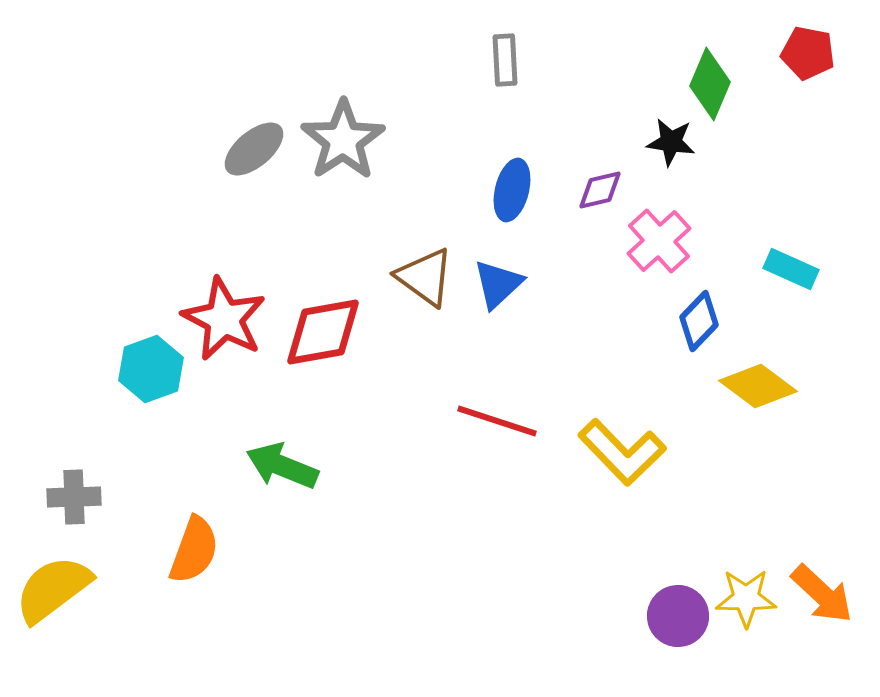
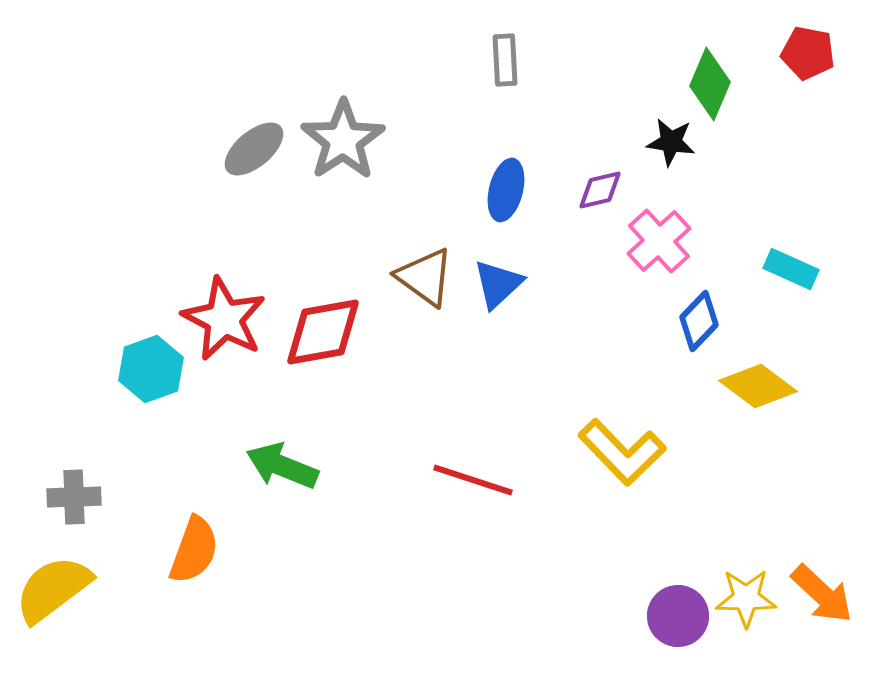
blue ellipse: moved 6 px left
red line: moved 24 px left, 59 px down
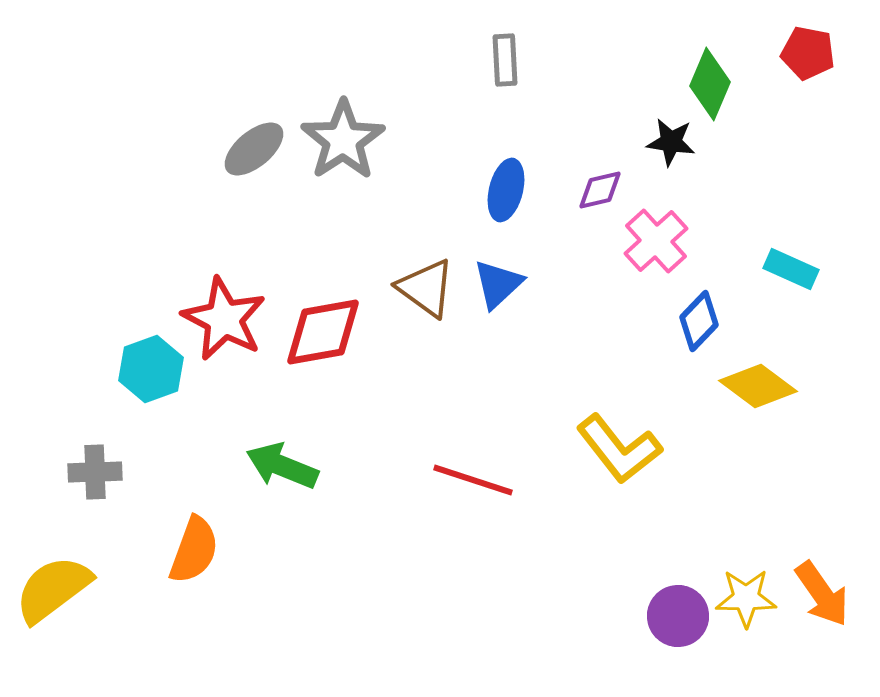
pink cross: moved 3 px left
brown triangle: moved 1 px right, 11 px down
yellow L-shape: moved 3 px left, 3 px up; rotated 6 degrees clockwise
gray cross: moved 21 px right, 25 px up
orange arrow: rotated 12 degrees clockwise
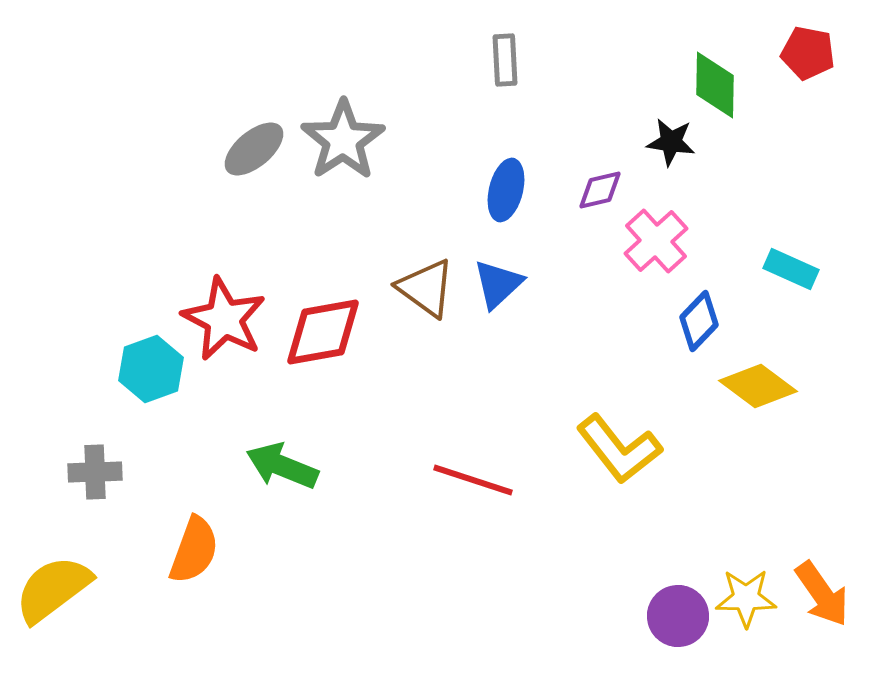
green diamond: moved 5 px right, 1 px down; rotated 22 degrees counterclockwise
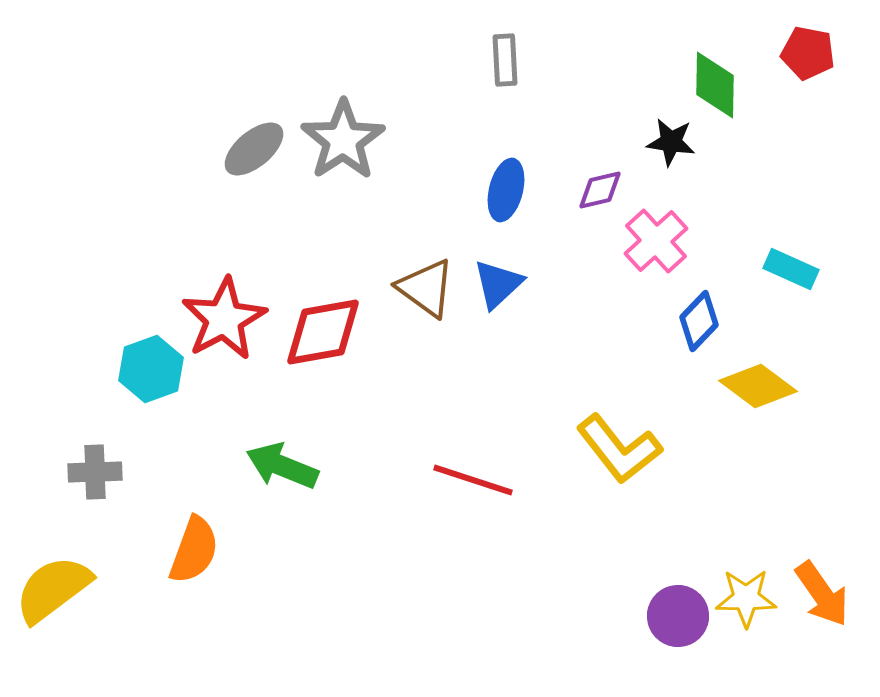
red star: rotated 16 degrees clockwise
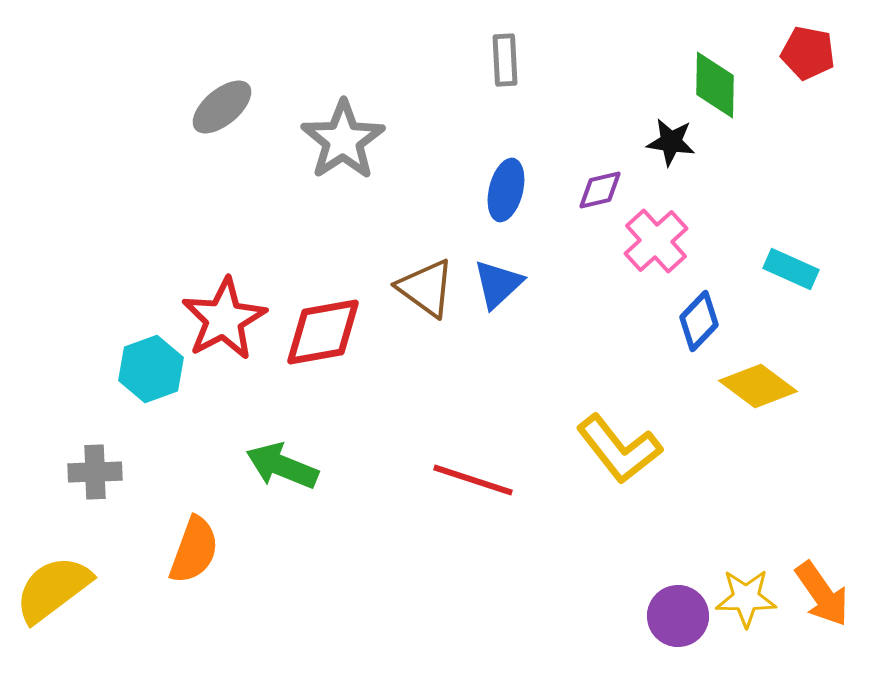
gray ellipse: moved 32 px left, 42 px up
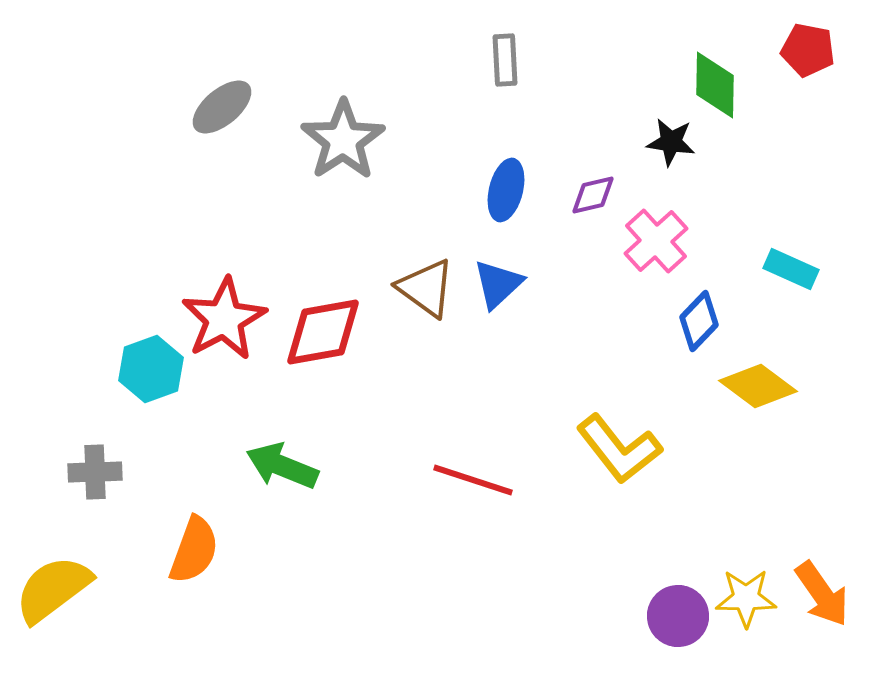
red pentagon: moved 3 px up
purple diamond: moved 7 px left, 5 px down
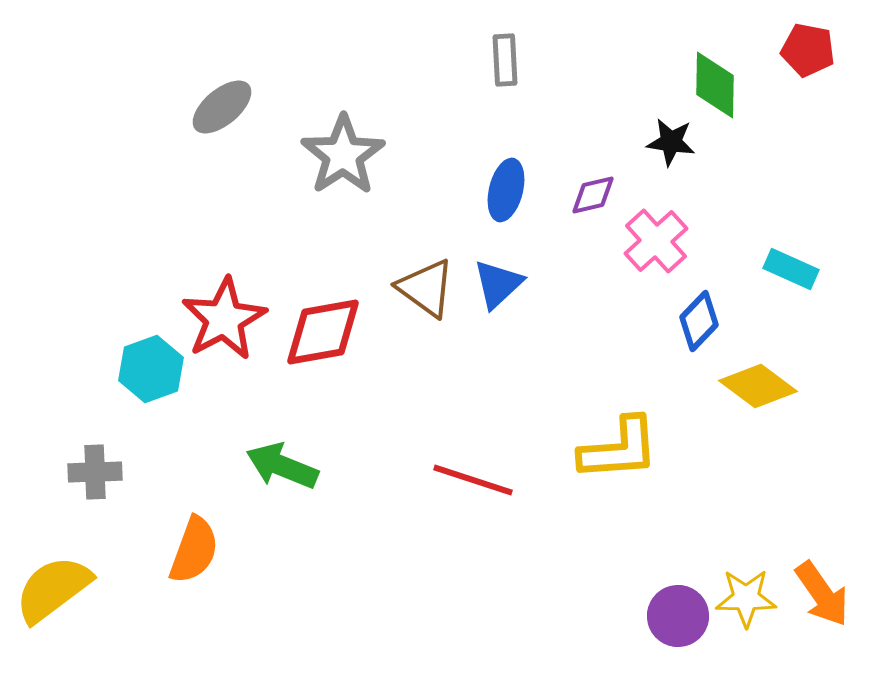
gray star: moved 15 px down
yellow L-shape: rotated 56 degrees counterclockwise
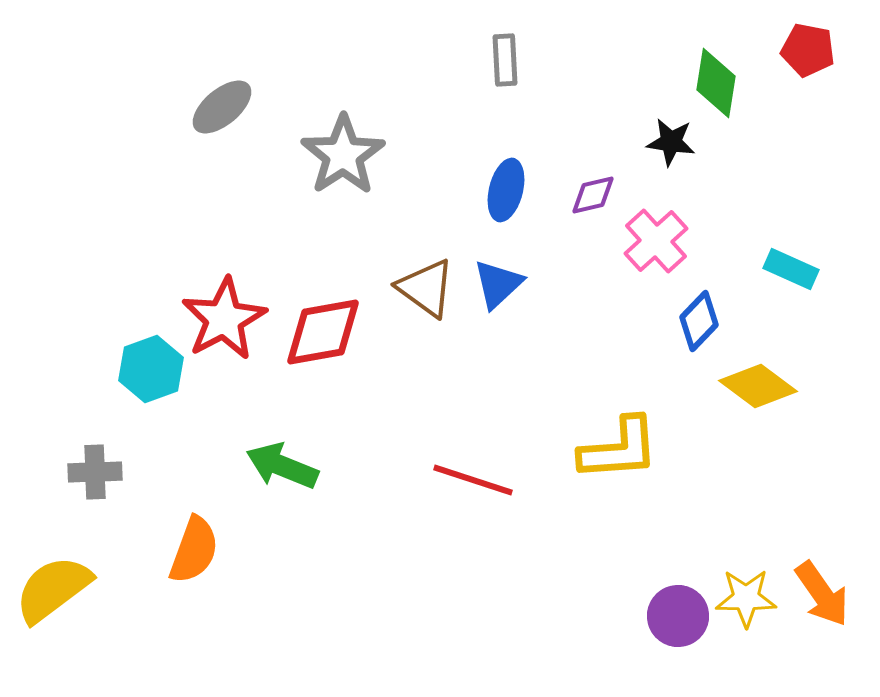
green diamond: moved 1 px right, 2 px up; rotated 8 degrees clockwise
